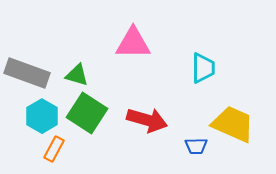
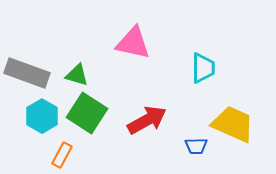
pink triangle: rotated 12 degrees clockwise
red arrow: rotated 45 degrees counterclockwise
orange rectangle: moved 8 px right, 6 px down
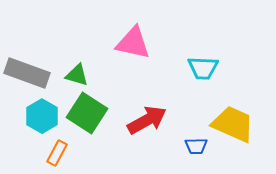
cyan trapezoid: rotated 92 degrees clockwise
orange rectangle: moved 5 px left, 2 px up
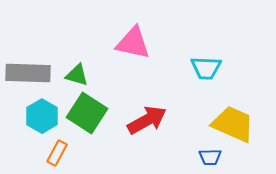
cyan trapezoid: moved 3 px right
gray rectangle: moved 1 px right; rotated 18 degrees counterclockwise
blue trapezoid: moved 14 px right, 11 px down
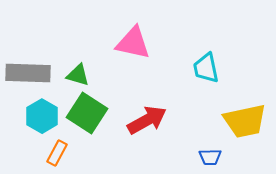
cyan trapezoid: rotated 76 degrees clockwise
green triangle: moved 1 px right
yellow trapezoid: moved 12 px right, 3 px up; rotated 144 degrees clockwise
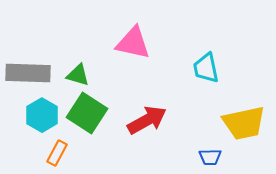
cyan hexagon: moved 1 px up
yellow trapezoid: moved 1 px left, 2 px down
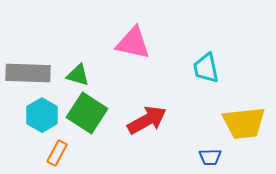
yellow trapezoid: rotated 6 degrees clockwise
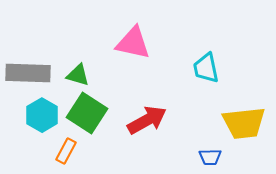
orange rectangle: moved 9 px right, 2 px up
